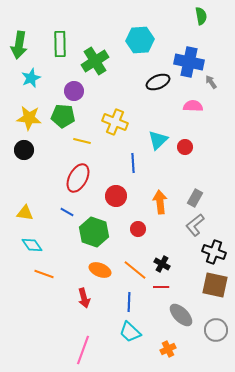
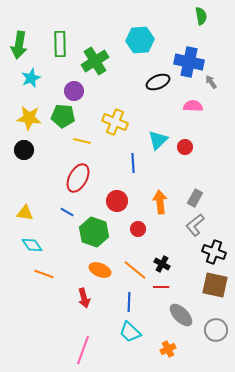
red circle at (116, 196): moved 1 px right, 5 px down
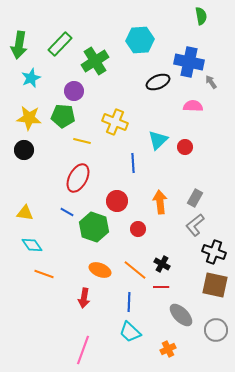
green rectangle at (60, 44): rotated 45 degrees clockwise
green hexagon at (94, 232): moved 5 px up
red arrow at (84, 298): rotated 24 degrees clockwise
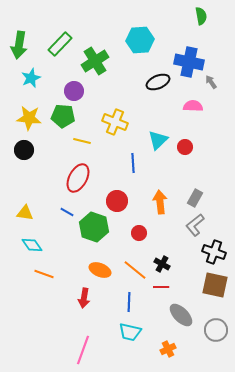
red circle at (138, 229): moved 1 px right, 4 px down
cyan trapezoid at (130, 332): rotated 30 degrees counterclockwise
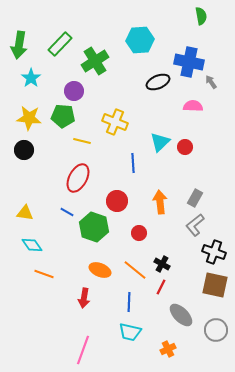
cyan star at (31, 78): rotated 12 degrees counterclockwise
cyan triangle at (158, 140): moved 2 px right, 2 px down
red line at (161, 287): rotated 63 degrees counterclockwise
